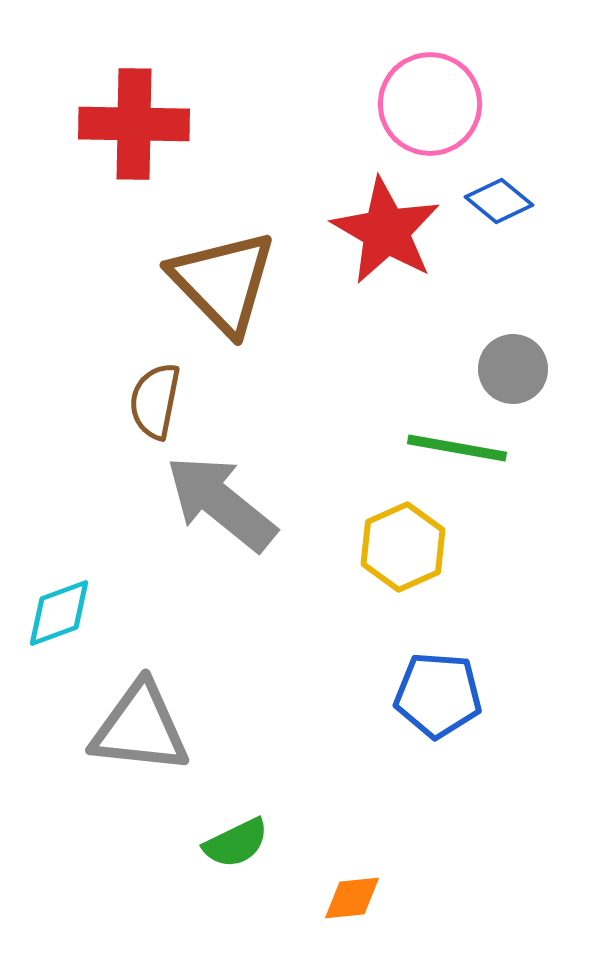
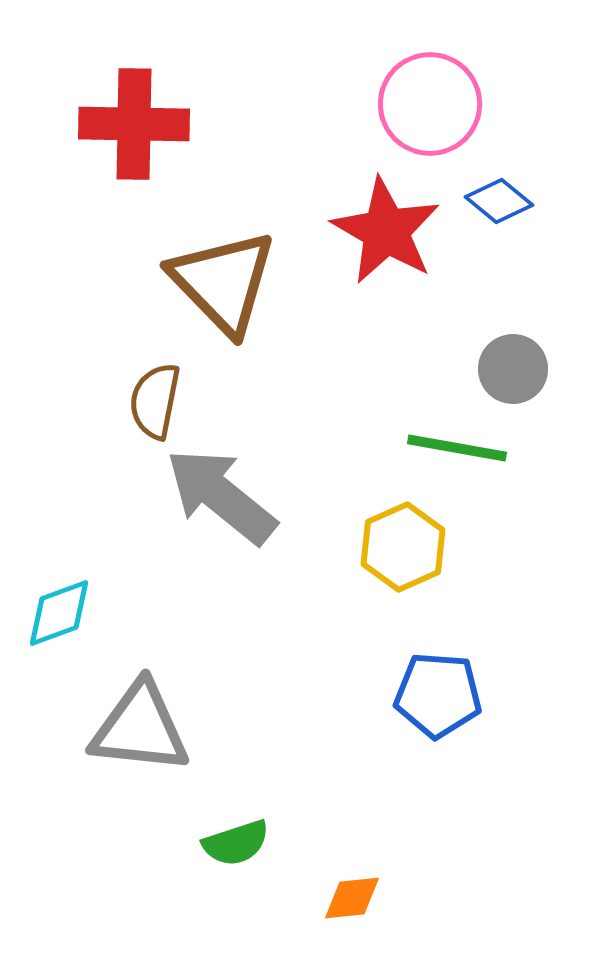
gray arrow: moved 7 px up
green semicircle: rotated 8 degrees clockwise
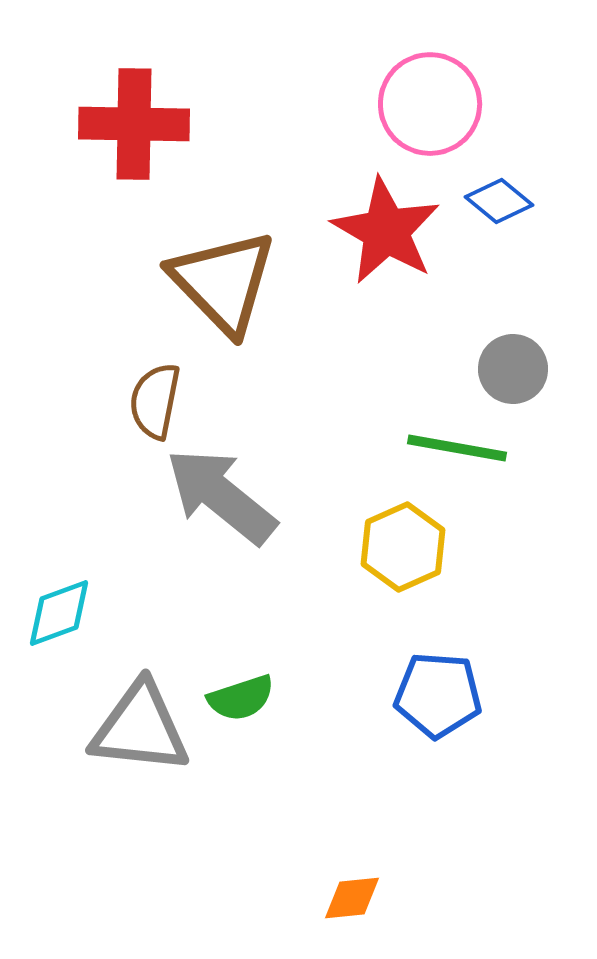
green semicircle: moved 5 px right, 145 px up
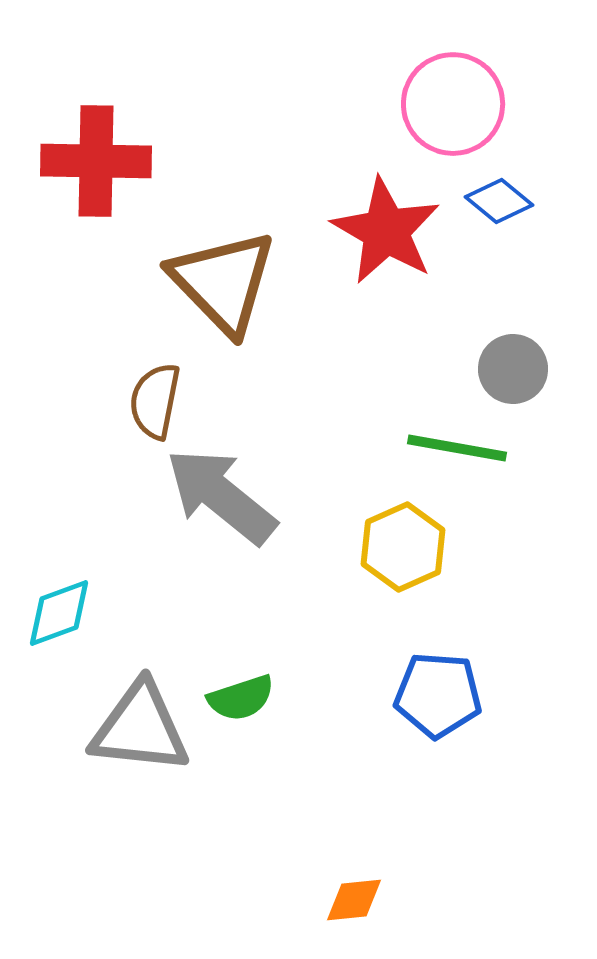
pink circle: moved 23 px right
red cross: moved 38 px left, 37 px down
orange diamond: moved 2 px right, 2 px down
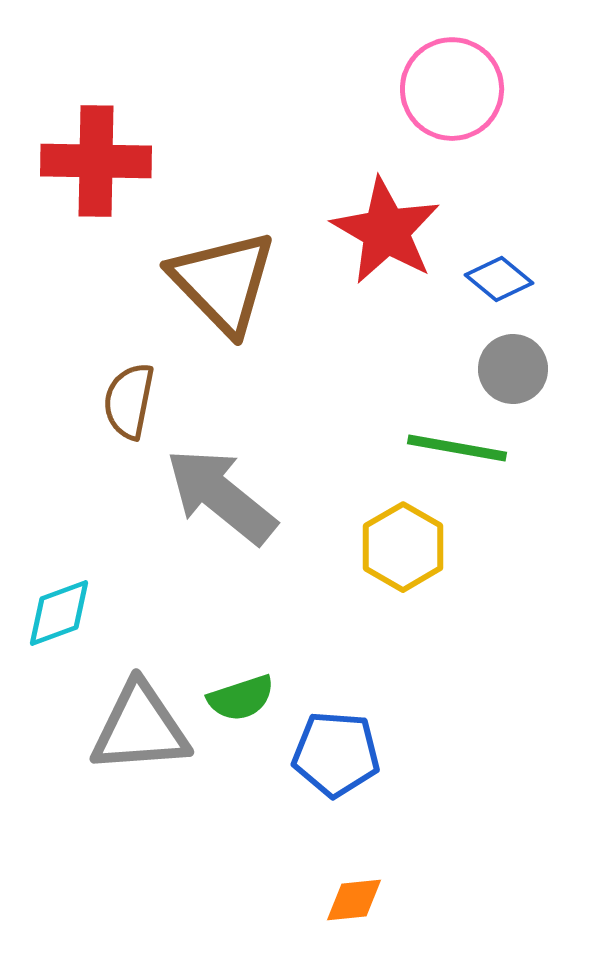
pink circle: moved 1 px left, 15 px up
blue diamond: moved 78 px down
brown semicircle: moved 26 px left
yellow hexagon: rotated 6 degrees counterclockwise
blue pentagon: moved 102 px left, 59 px down
gray triangle: rotated 10 degrees counterclockwise
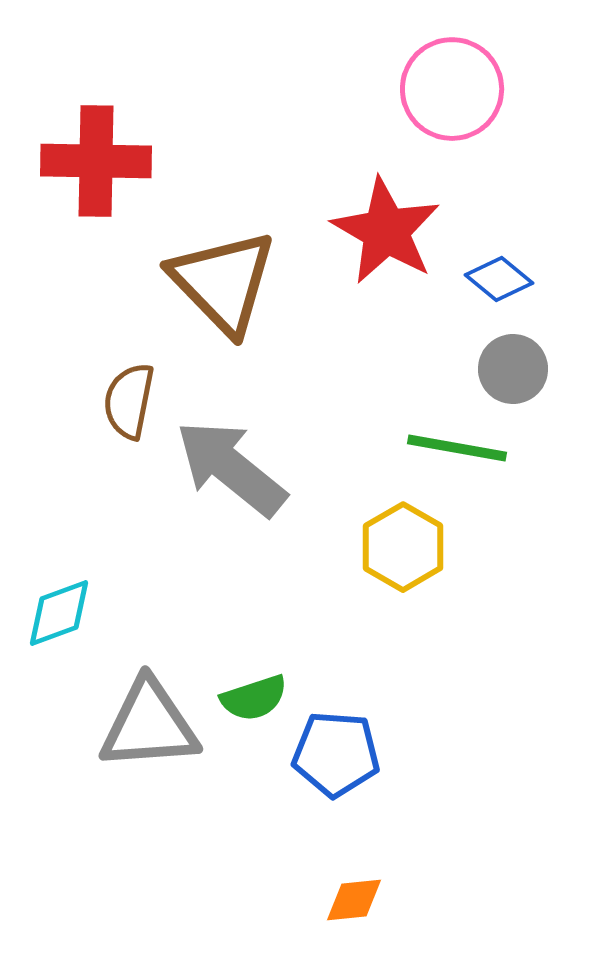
gray arrow: moved 10 px right, 28 px up
green semicircle: moved 13 px right
gray triangle: moved 9 px right, 3 px up
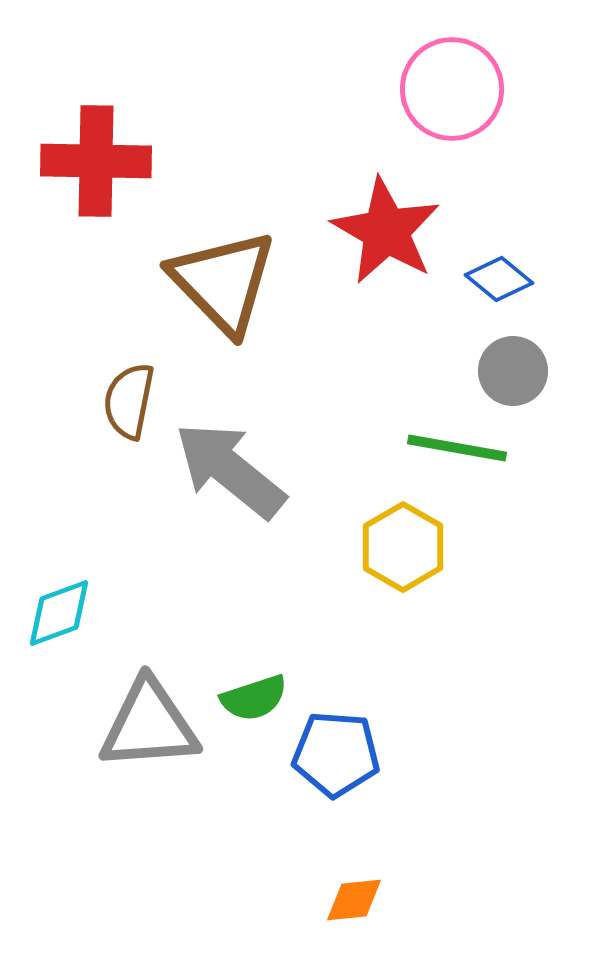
gray circle: moved 2 px down
gray arrow: moved 1 px left, 2 px down
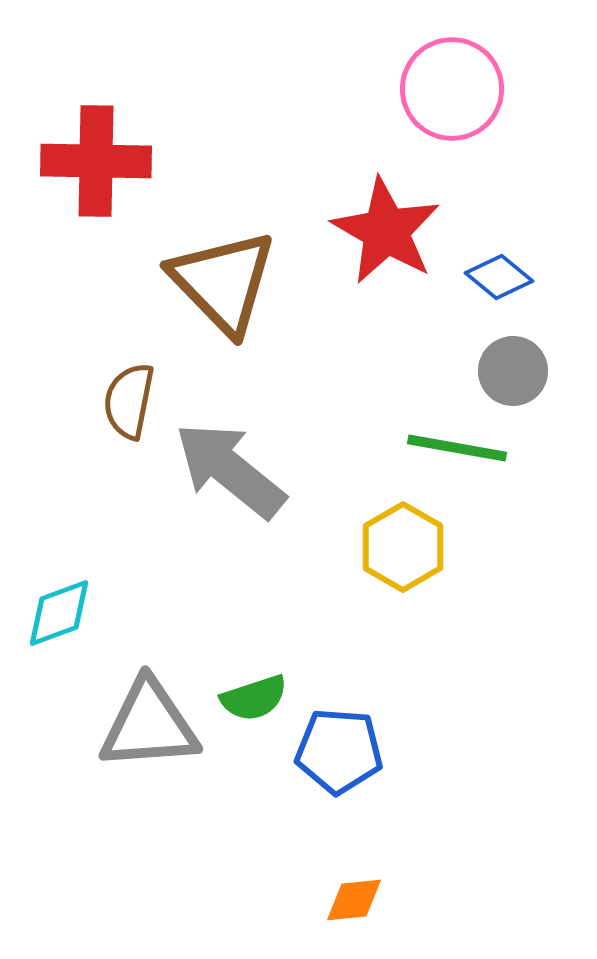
blue diamond: moved 2 px up
blue pentagon: moved 3 px right, 3 px up
